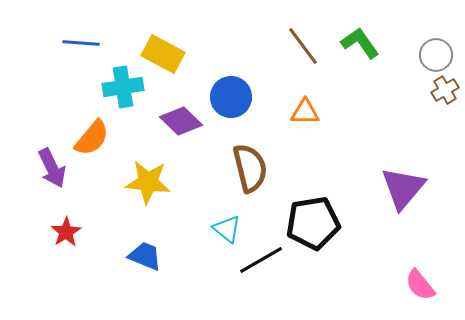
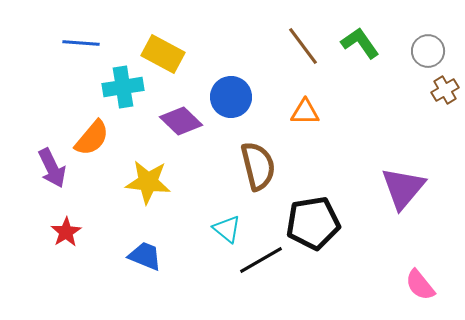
gray circle: moved 8 px left, 4 px up
brown semicircle: moved 8 px right, 2 px up
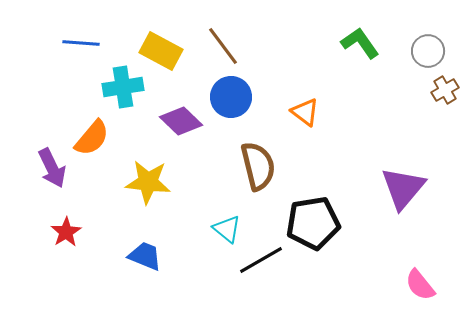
brown line: moved 80 px left
yellow rectangle: moved 2 px left, 3 px up
orange triangle: rotated 36 degrees clockwise
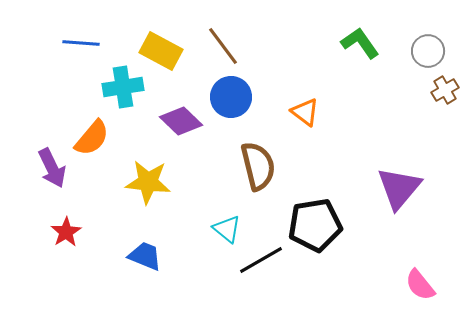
purple triangle: moved 4 px left
black pentagon: moved 2 px right, 2 px down
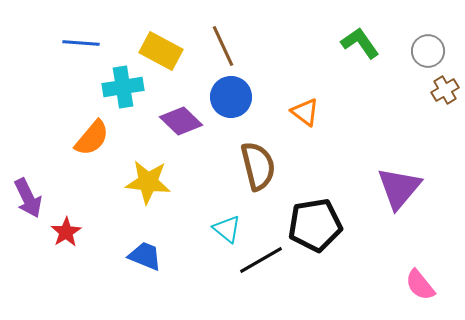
brown line: rotated 12 degrees clockwise
purple arrow: moved 24 px left, 30 px down
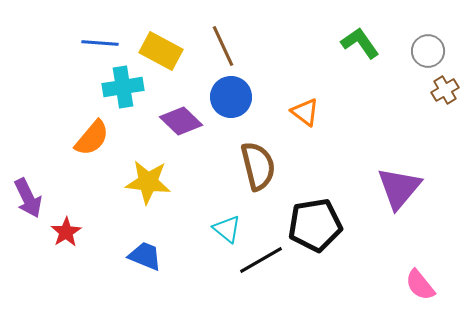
blue line: moved 19 px right
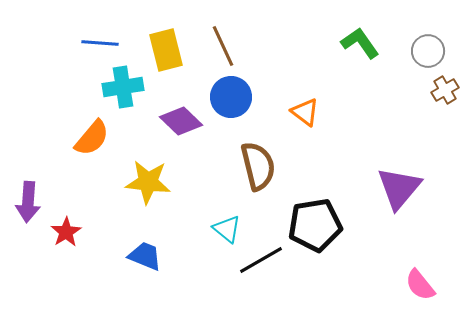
yellow rectangle: moved 5 px right, 1 px up; rotated 48 degrees clockwise
purple arrow: moved 4 px down; rotated 30 degrees clockwise
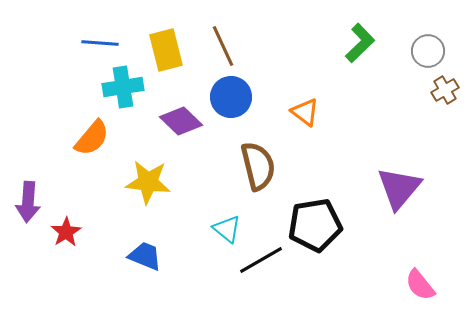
green L-shape: rotated 81 degrees clockwise
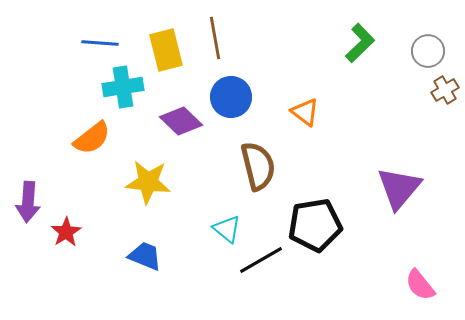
brown line: moved 8 px left, 8 px up; rotated 15 degrees clockwise
orange semicircle: rotated 12 degrees clockwise
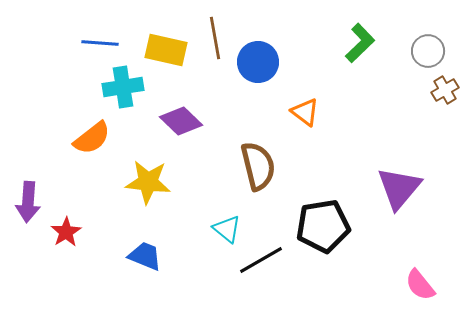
yellow rectangle: rotated 63 degrees counterclockwise
blue circle: moved 27 px right, 35 px up
black pentagon: moved 8 px right, 1 px down
